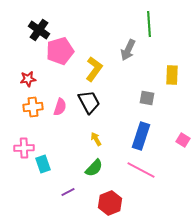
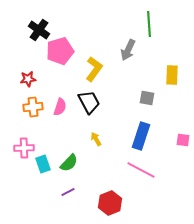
pink square: rotated 24 degrees counterclockwise
green semicircle: moved 25 px left, 5 px up
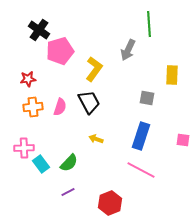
yellow arrow: rotated 40 degrees counterclockwise
cyan rectangle: moved 2 px left; rotated 18 degrees counterclockwise
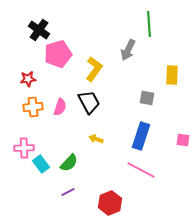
pink pentagon: moved 2 px left, 3 px down
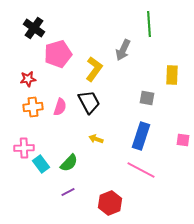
black cross: moved 5 px left, 2 px up
gray arrow: moved 5 px left
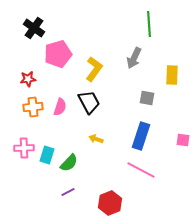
gray arrow: moved 11 px right, 8 px down
cyan rectangle: moved 6 px right, 9 px up; rotated 54 degrees clockwise
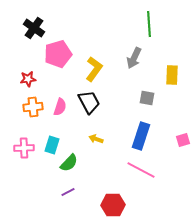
pink square: rotated 24 degrees counterclockwise
cyan rectangle: moved 5 px right, 10 px up
red hexagon: moved 3 px right, 2 px down; rotated 20 degrees clockwise
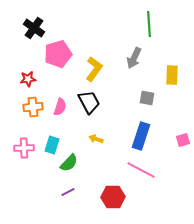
red hexagon: moved 8 px up
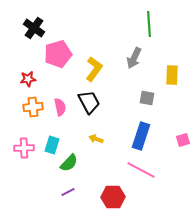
pink semicircle: rotated 30 degrees counterclockwise
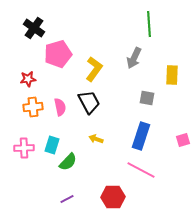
green semicircle: moved 1 px left, 1 px up
purple line: moved 1 px left, 7 px down
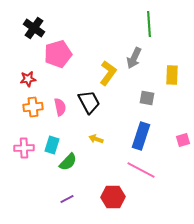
yellow L-shape: moved 14 px right, 4 px down
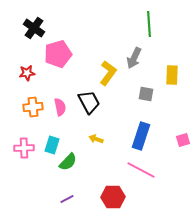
red star: moved 1 px left, 6 px up
gray square: moved 1 px left, 4 px up
